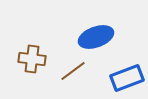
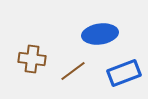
blue ellipse: moved 4 px right, 3 px up; rotated 12 degrees clockwise
blue rectangle: moved 3 px left, 5 px up
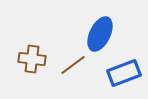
blue ellipse: rotated 56 degrees counterclockwise
brown line: moved 6 px up
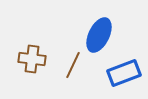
blue ellipse: moved 1 px left, 1 px down
brown line: rotated 28 degrees counterclockwise
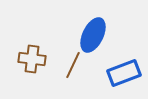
blue ellipse: moved 6 px left
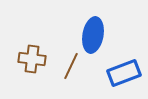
blue ellipse: rotated 16 degrees counterclockwise
brown line: moved 2 px left, 1 px down
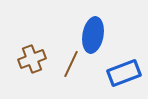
brown cross: rotated 28 degrees counterclockwise
brown line: moved 2 px up
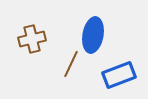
brown cross: moved 20 px up; rotated 8 degrees clockwise
blue rectangle: moved 5 px left, 2 px down
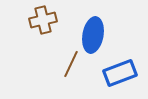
brown cross: moved 11 px right, 19 px up
blue rectangle: moved 1 px right, 2 px up
